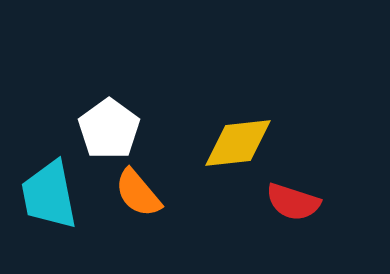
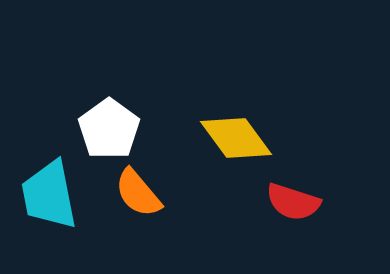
yellow diamond: moved 2 px left, 5 px up; rotated 60 degrees clockwise
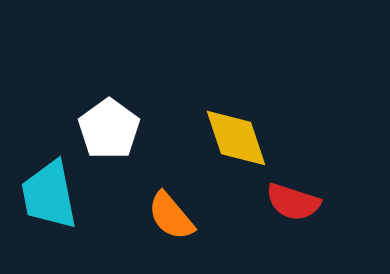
yellow diamond: rotated 18 degrees clockwise
orange semicircle: moved 33 px right, 23 px down
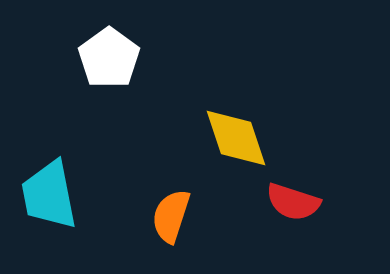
white pentagon: moved 71 px up
orange semicircle: rotated 58 degrees clockwise
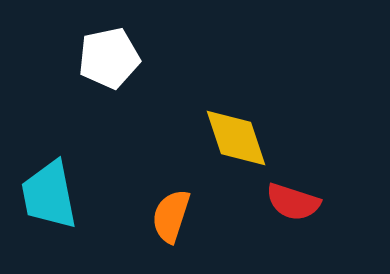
white pentagon: rotated 24 degrees clockwise
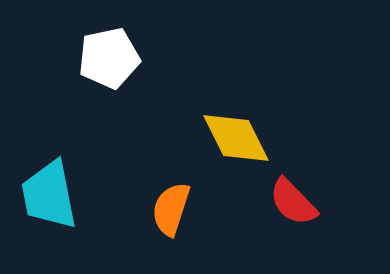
yellow diamond: rotated 8 degrees counterclockwise
red semicircle: rotated 28 degrees clockwise
orange semicircle: moved 7 px up
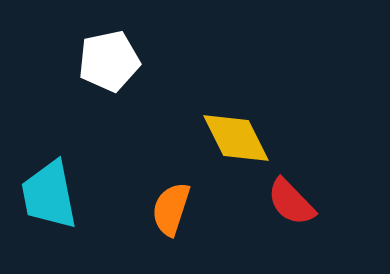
white pentagon: moved 3 px down
red semicircle: moved 2 px left
